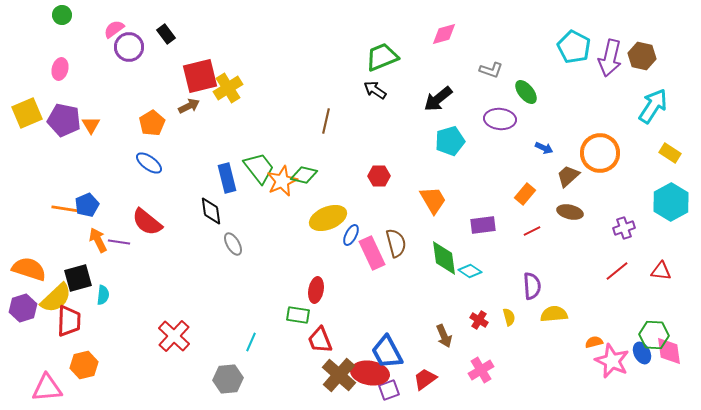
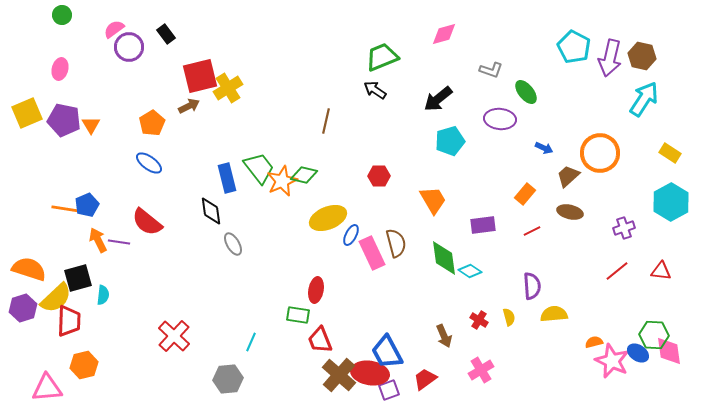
cyan arrow at (653, 106): moved 9 px left, 7 px up
blue ellipse at (642, 353): moved 4 px left; rotated 30 degrees counterclockwise
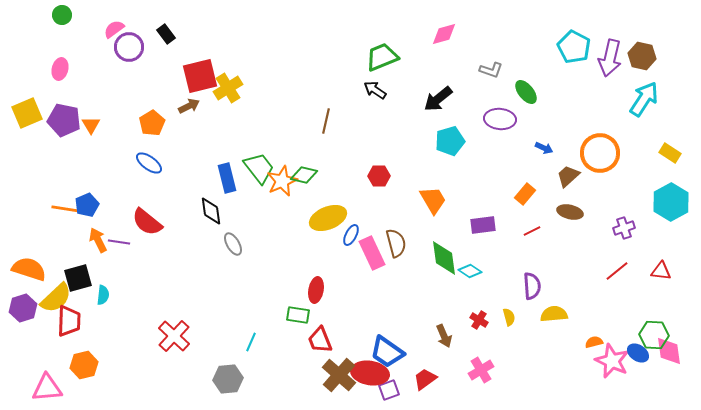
blue trapezoid at (387, 352): rotated 27 degrees counterclockwise
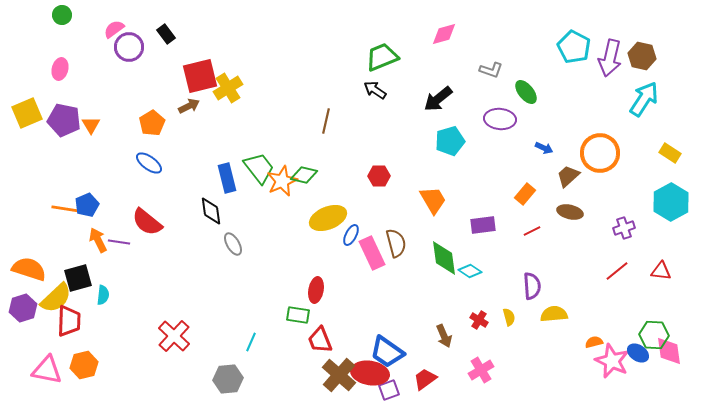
pink triangle at (47, 388): moved 18 px up; rotated 16 degrees clockwise
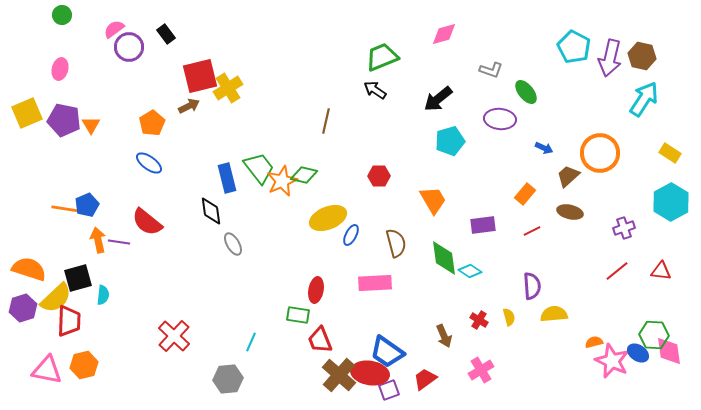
orange arrow at (98, 240): rotated 15 degrees clockwise
pink rectangle at (372, 253): moved 3 px right, 30 px down; rotated 68 degrees counterclockwise
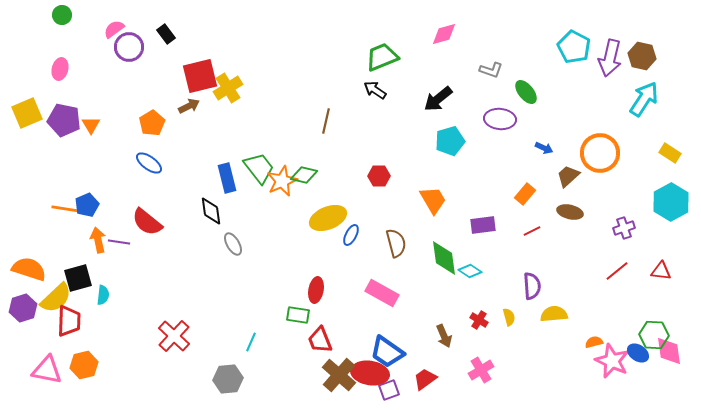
pink rectangle at (375, 283): moved 7 px right, 10 px down; rotated 32 degrees clockwise
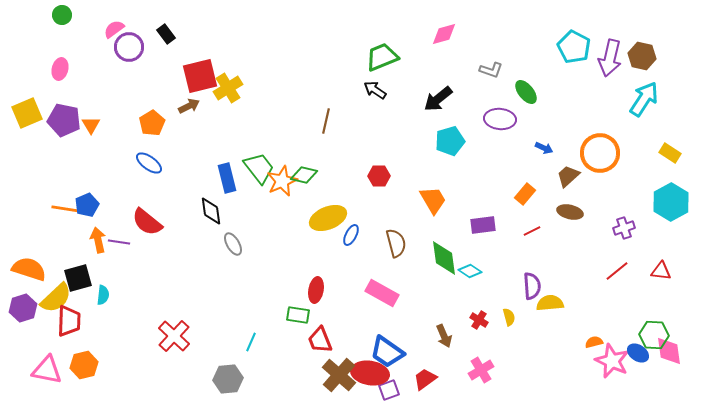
yellow semicircle at (554, 314): moved 4 px left, 11 px up
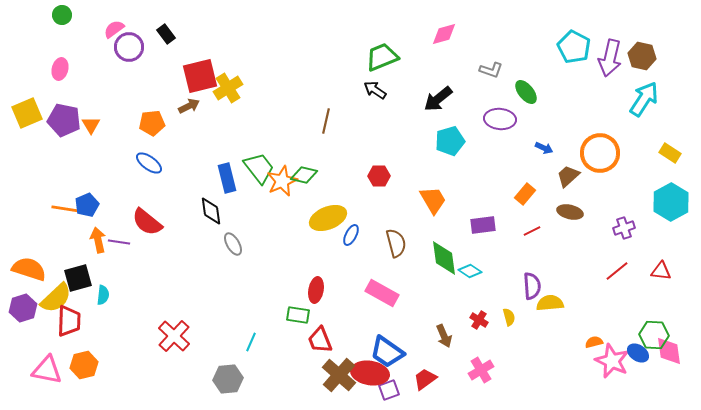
orange pentagon at (152, 123): rotated 25 degrees clockwise
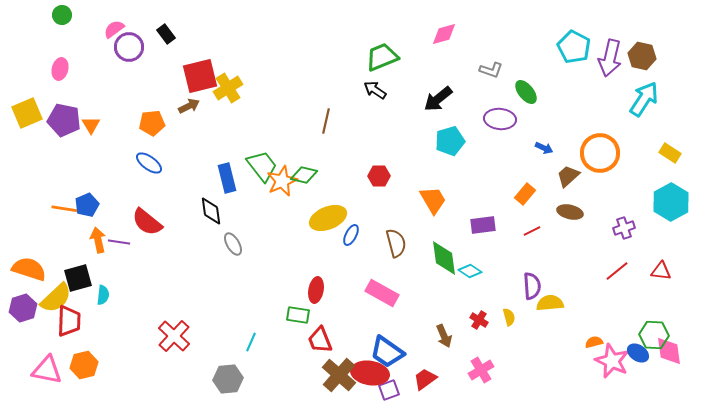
green trapezoid at (259, 168): moved 3 px right, 2 px up
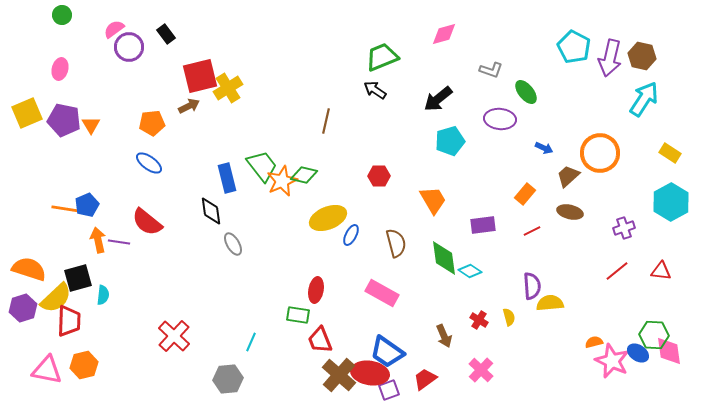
pink cross at (481, 370): rotated 15 degrees counterclockwise
